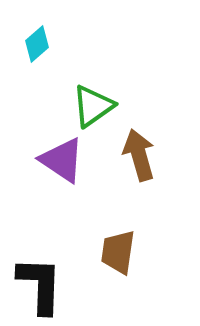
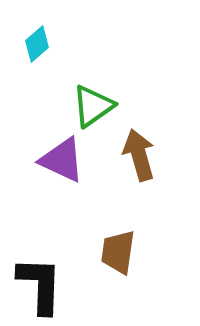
purple triangle: rotated 9 degrees counterclockwise
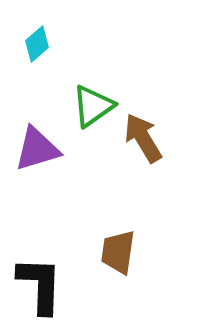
brown arrow: moved 4 px right, 17 px up; rotated 15 degrees counterclockwise
purple triangle: moved 25 px left, 11 px up; rotated 42 degrees counterclockwise
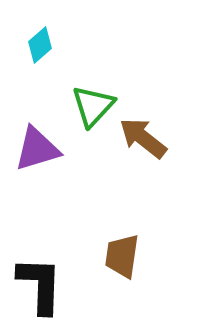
cyan diamond: moved 3 px right, 1 px down
green triangle: rotated 12 degrees counterclockwise
brown arrow: rotated 21 degrees counterclockwise
brown trapezoid: moved 4 px right, 4 px down
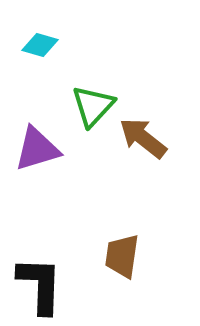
cyan diamond: rotated 57 degrees clockwise
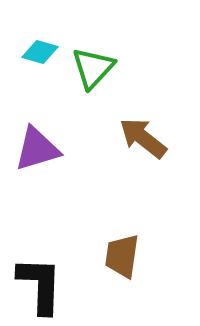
cyan diamond: moved 7 px down
green triangle: moved 38 px up
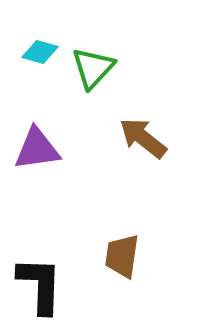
purple triangle: rotated 9 degrees clockwise
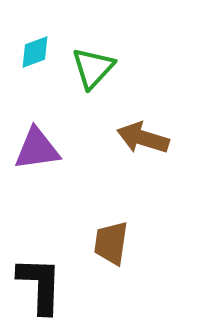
cyan diamond: moved 5 px left; rotated 36 degrees counterclockwise
brown arrow: rotated 21 degrees counterclockwise
brown trapezoid: moved 11 px left, 13 px up
